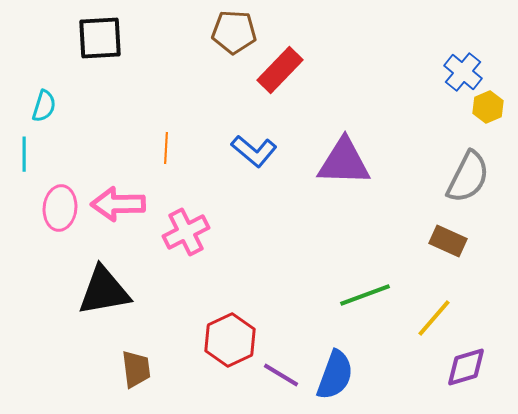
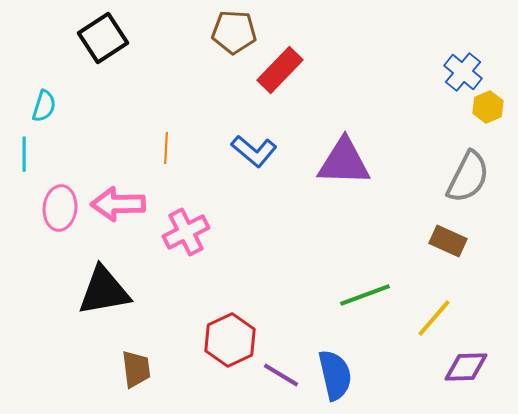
black square: moved 3 px right; rotated 30 degrees counterclockwise
purple diamond: rotated 15 degrees clockwise
blue semicircle: rotated 33 degrees counterclockwise
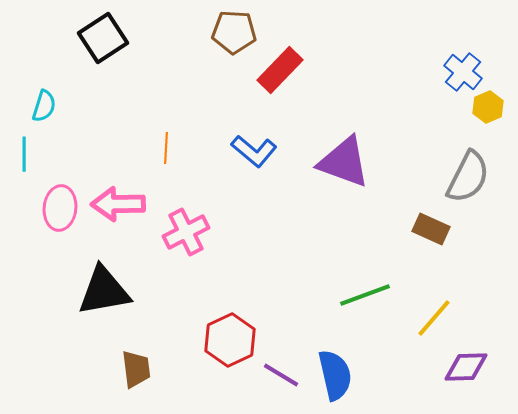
purple triangle: rotated 18 degrees clockwise
brown rectangle: moved 17 px left, 12 px up
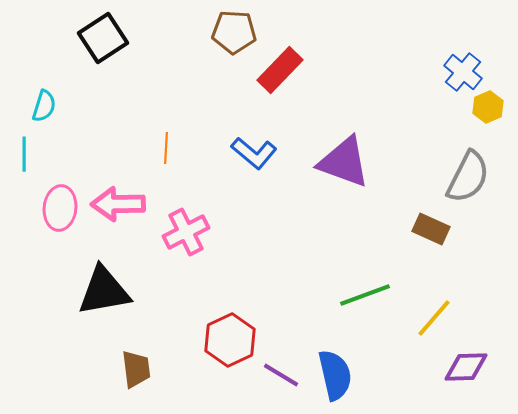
blue L-shape: moved 2 px down
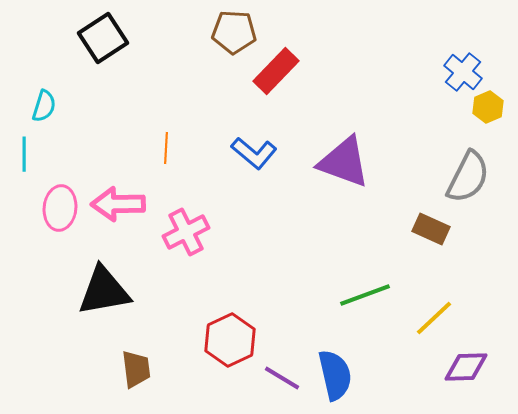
red rectangle: moved 4 px left, 1 px down
yellow line: rotated 6 degrees clockwise
purple line: moved 1 px right, 3 px down
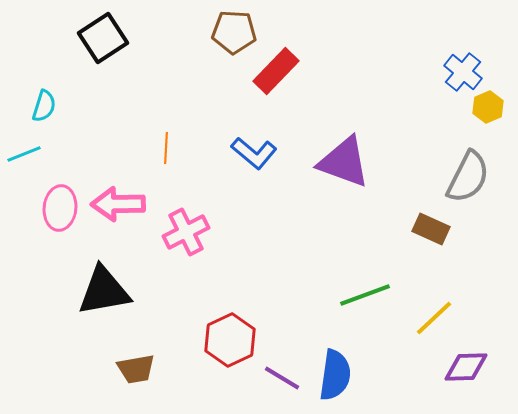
cyan line: rotated 68 degrees clockwise
brown trapezoid: rotated 87 degrees clockwise
blue semicircle: rotated 21 degrees clockwise
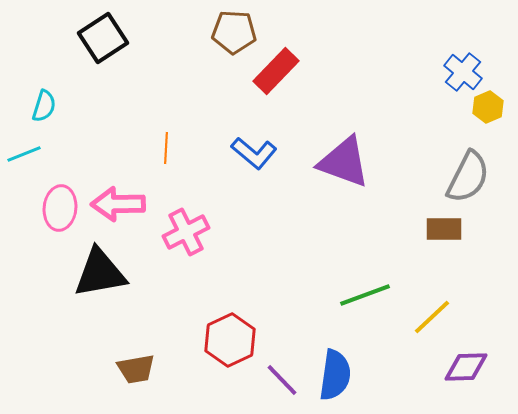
brown rectangle: moved 13 px right; rotated 24 degrees counterclockwise
black triangle: moved 4 px left, 18 px up
yellow line: moved 2 px left, 1 px up
purple line: moved 2 px down; rotated 15 degrees clockwise
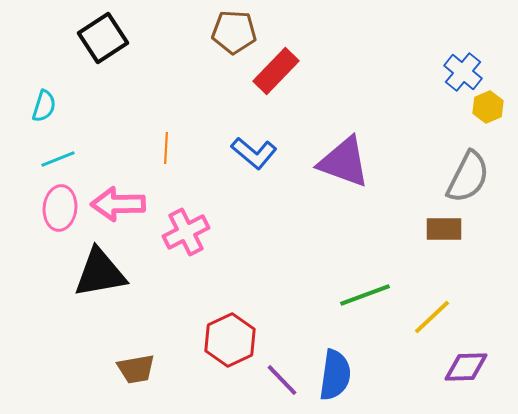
cyan line: moved 34 px right, 5 px down
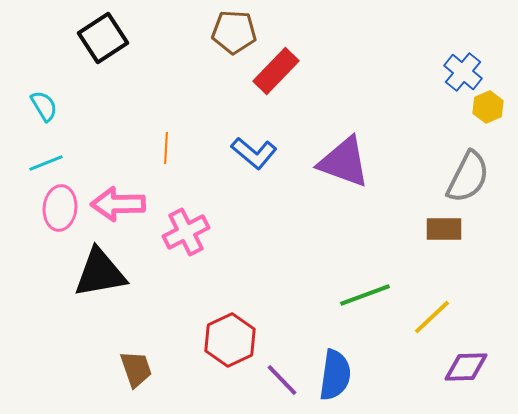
cyan semicircle: rotated 48 degrees counterclockwise
cyan line: moved 12 px left, 4 px down
brown trapezoid: rotated 99 degrees counterclockwise
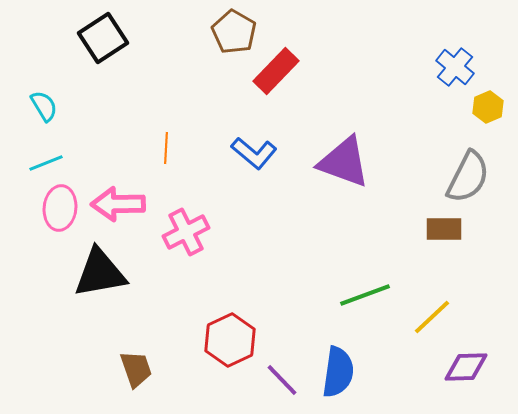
brown pentagon: rotated 27 degrees clockwise
blue cross: moved 8 px left, 5 px up
blue semicircle: moved 3 px right, 3 px up
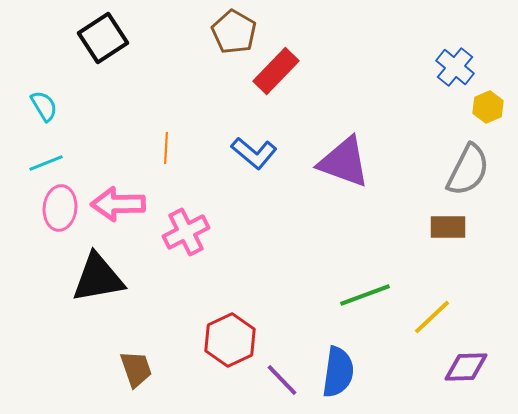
gray semicircle: moved 7 px up
brown rectangle: moved 4 px right, 2 px up
black triangle: moved 2 px left, 5 px down
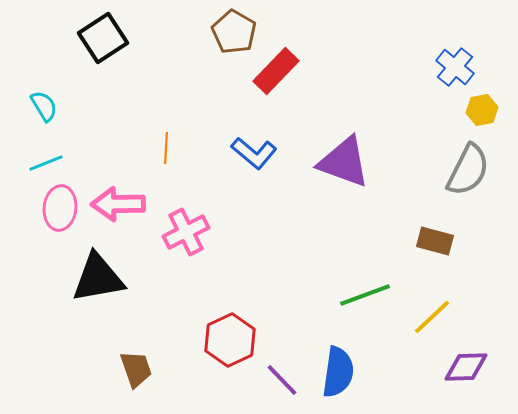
yellow hexagon: moved 6 px left, 3 px down; rotated 12 degrees clockwise
brown rectangle: moved 13 px left, 14 px down; rotated 15 degrees clockwise
